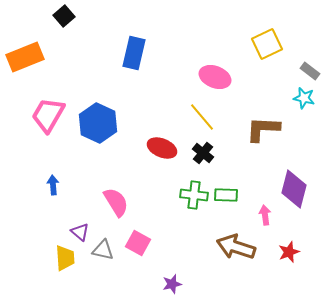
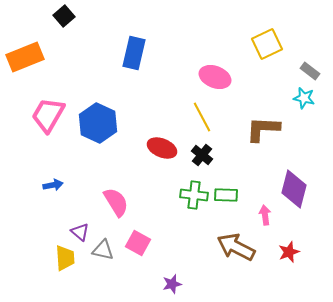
yellow line: rotated 12 degrees clockwise
black cross: moved 1 px left, 2 px down
blue arrow: rotated 84 degrees clockwise
brown arrow: rotated 9 degrees clockwise
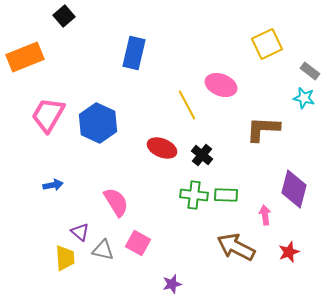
pink ellipse: moved 6 px right, 8 px down
yellow line: moved 15 px left, 12 px up
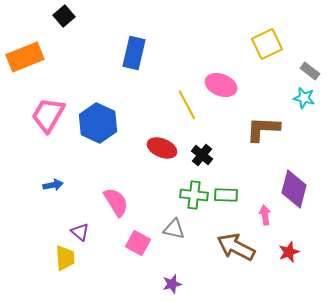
gray triangle: moved 71 px right, 21 px up
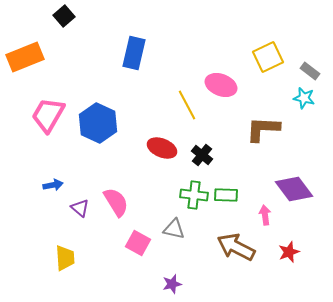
yellow square: moved 1 px right, 13 px down
purple diamond: rotated 51 degrees counterclockwise
purple triangle: moved 24 px up
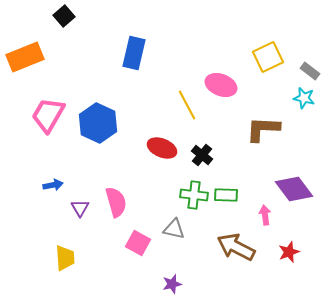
pink semicircle: rotated 16 degrees clockwise
purple triangle: rotated 18 degrees clockwise
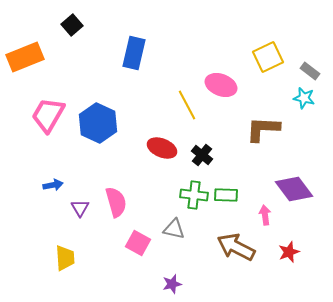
black square: moved 8 px right, 9 px down
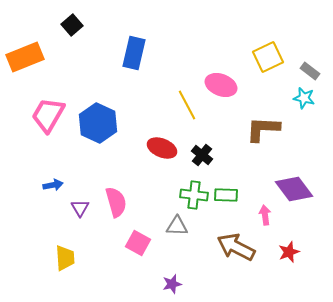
gray triangle: moved 3 px right, 3 px up; rotated 10 degrees counterclockwise
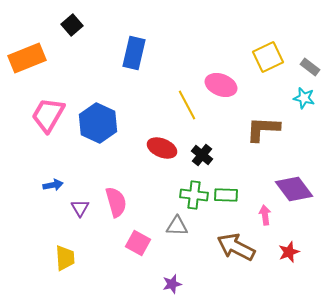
orange rectangle: moved 2 px right, 1 px down
gray rectangle: moved 4 px up
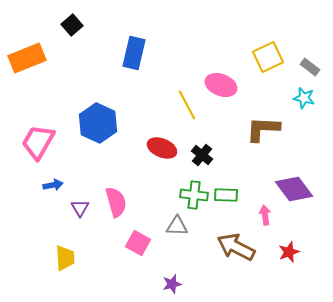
pink trapezoid: moved 10 px left, 27 px down
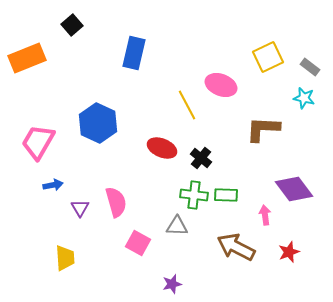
black cross: moved 1 px left, 3 px down
